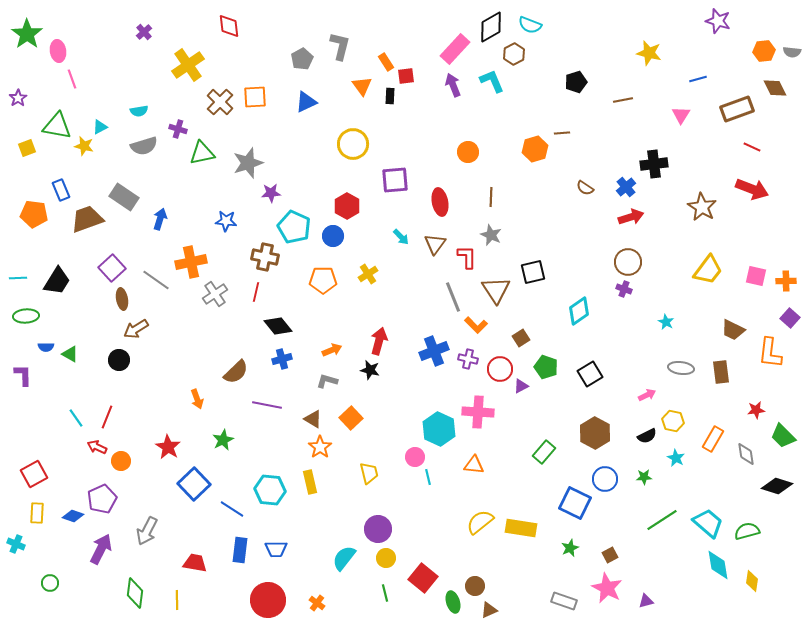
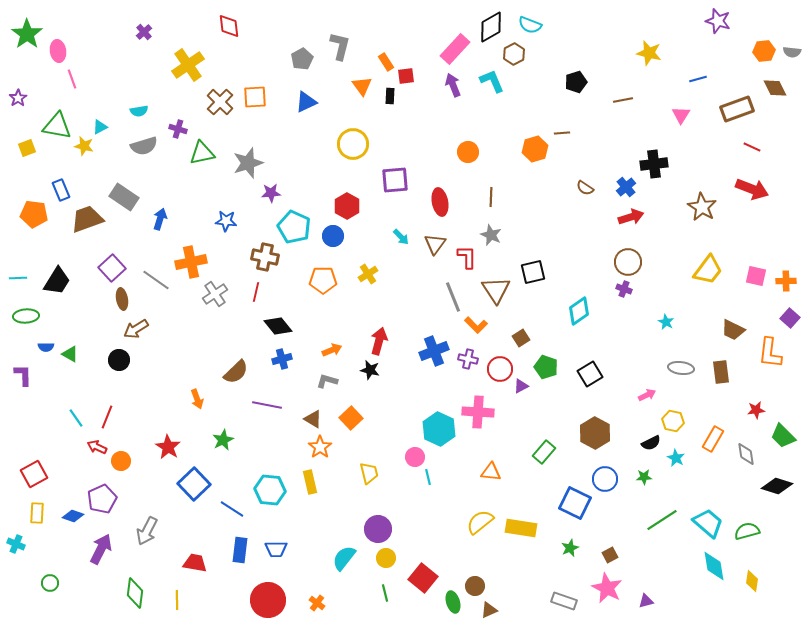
black semicircle at (647, 436): moved 4 px right, 7 px down
orange triangle at (474, 465): moved 17 px right, 7 px down
cyan diamond at (718, 565): moved 4 px left, 1 px down
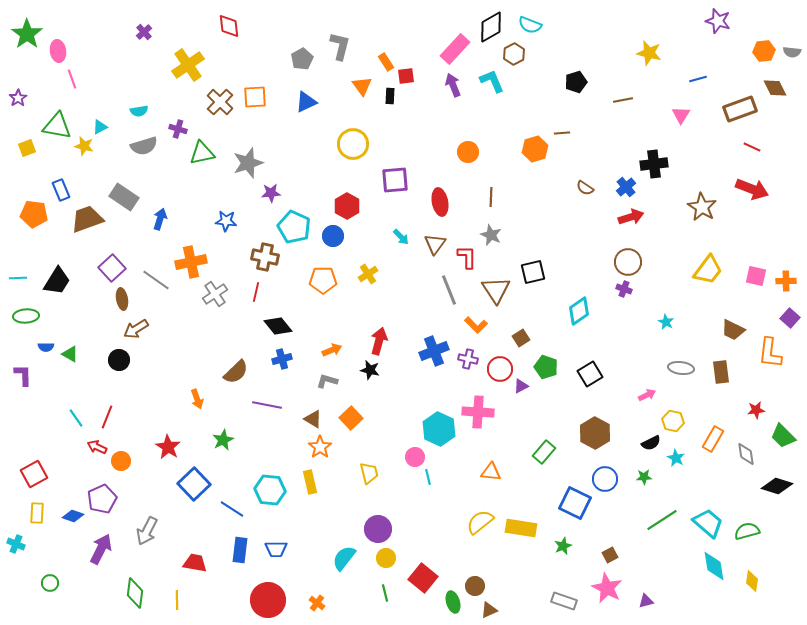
brown rectangle at (737, 109): moved 3 px right
gray line at (453, 297): moved 4 px left, 7 px up
green star at (570, 548): moved 7 px left, 2 px up
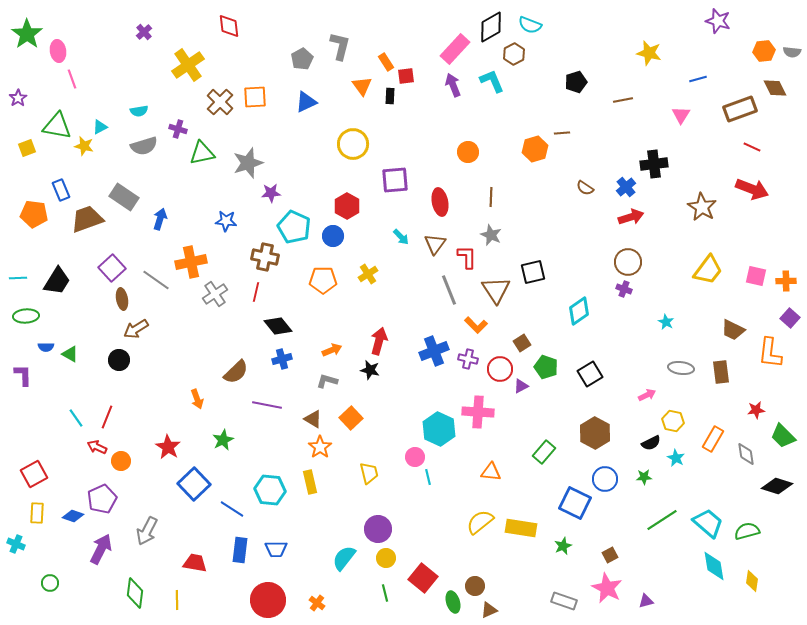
brown square at (521, 338): moved 1 px right, 5 px down
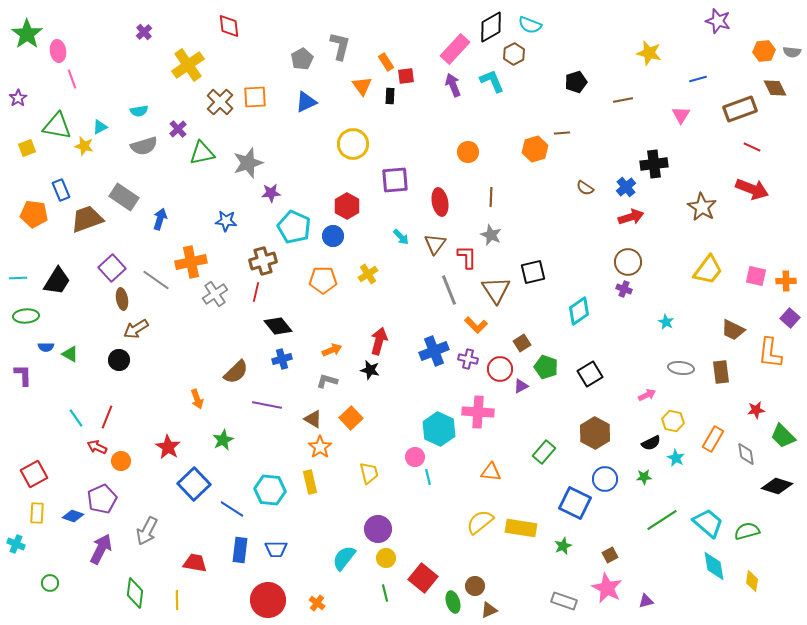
purple cross at (178, 129): rotated 30 degrees clockwise
brown cross at (265, 257): moved 2 px left, 4 px down; rotated 28 degrees counterclockwise
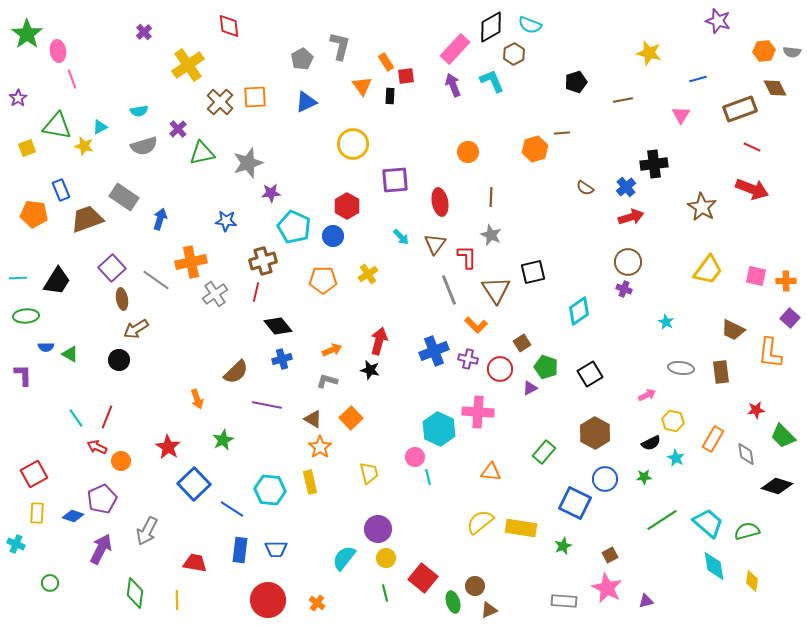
purple triangle at (521, 386): moved 9 px right, 2 px down
gray rectangle at (564, 601): rotated 15 degrees counterclockwise
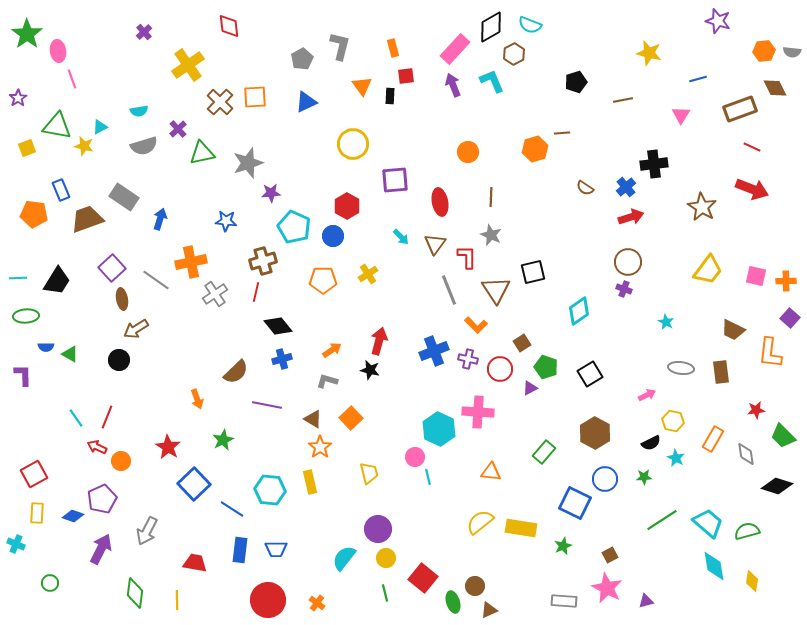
orange rectangle at (386, 62): moved 7 px right, 14 px up; rotated 18 degrees clockwise
orange arrow at (332, 350): rotated 12 degrees counterclockwise
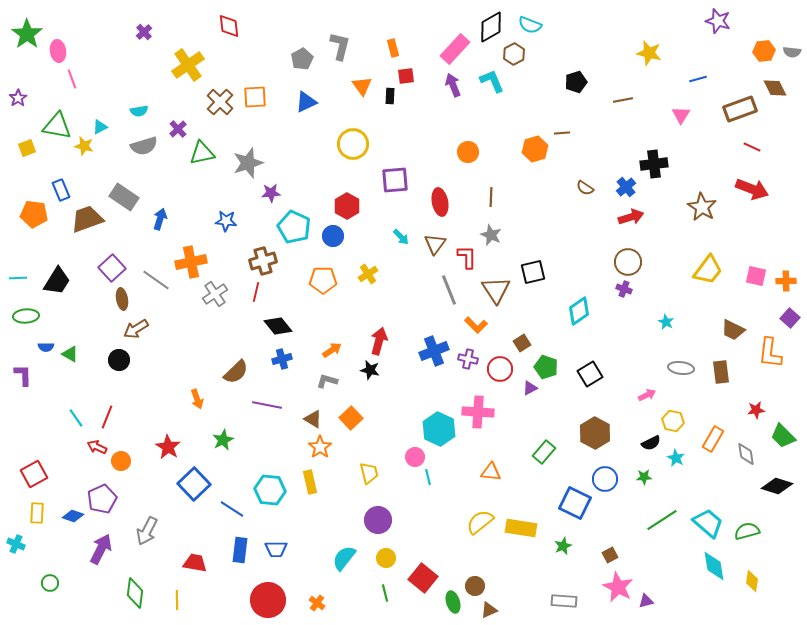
purple circle at (378, 529): moved 9 px up
pink star at (607, 588): moved 11 px right, 1 px up
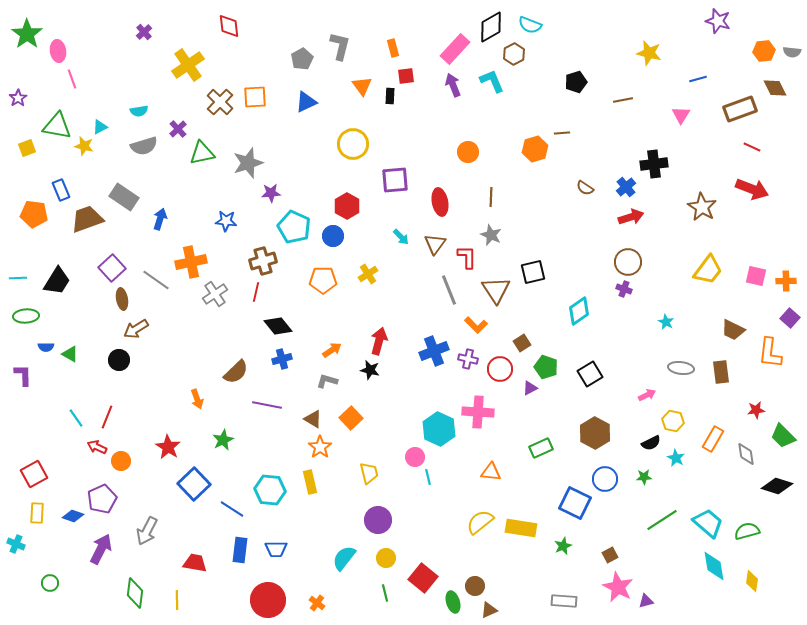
green rectangle at (544, 452): moved 3 px left, 4 px up; rotated 25 degrees clockwise
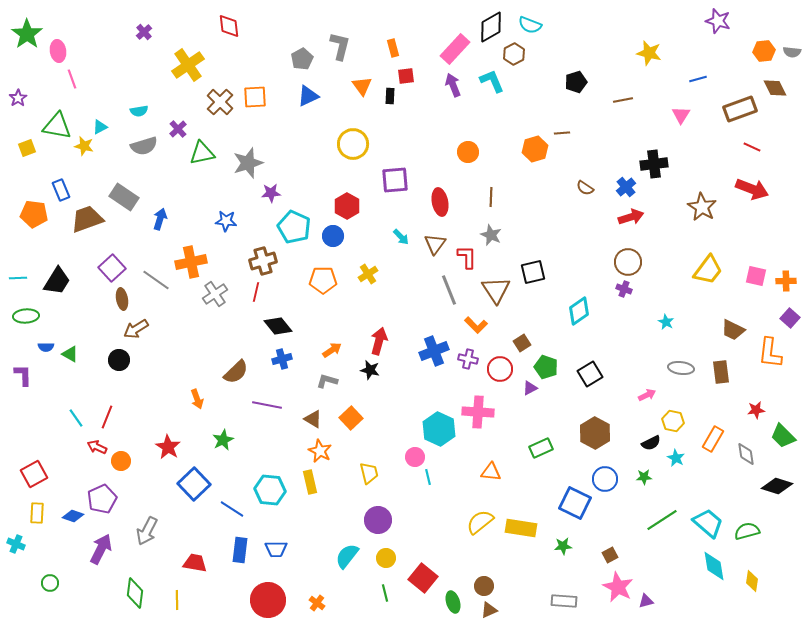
blue triangle at (306, 102): moved 2 px right, 6 px up
orange star at (320, 447): moved 4 px down; rotated 10 degrees counterclockwise
green star at (563, 546): rotated 18 degrees clockwise
cyan semicircle at (344, 558): moved 3 px right, 2 px up
brown circle at (475, 586): moved 9 px right
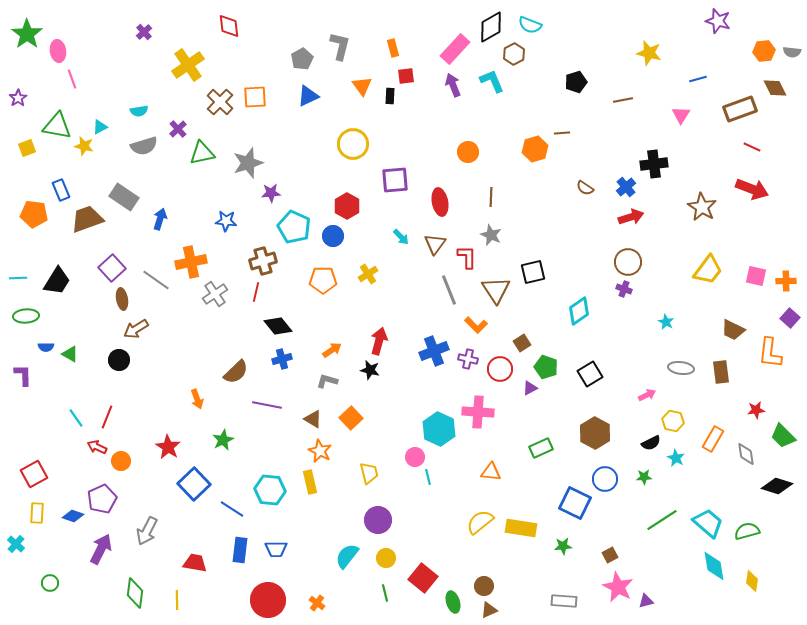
cyan cross at (16, 544): rotated 18 degrees clockwise
